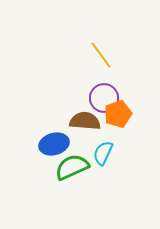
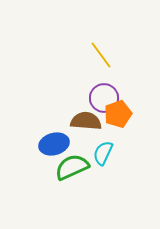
brown semicircle: moved 1 px right
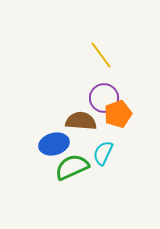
brown semicircle: moved 5 px left
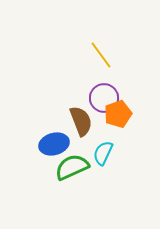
brown semicircle: rotated 64 degrees clockwise
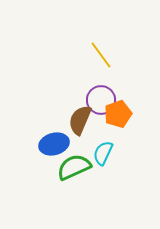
purple circle: moved 3 px left, 2 px down
brown semicircle: moved 1 px left, 1 px up; rotated 136 degrees counterclockwise
green semicircle: moved 2 px right
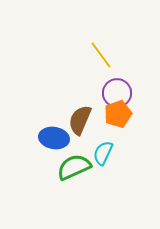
purple circle: moved 16 px right, 7 px up
blue ellipse: moved 6 px up; rotated 24 degrees clockwise
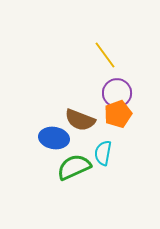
yellow line: moved 4 px right
brown semicircle: rotated 92 degrees counterclockwise
cyan semicircle: rotated 15 degrees counterclockwise
